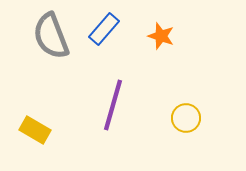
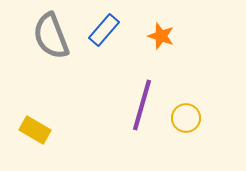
blue rectangle: moved 1 px down
purple line: moved 29 px right
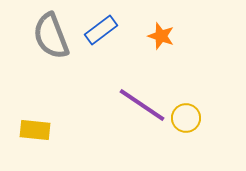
blue rectangle: moved 3 px left; rotated 12 degrees clockwise
purple line: rotated 72 degrees counterclockwise
yellow rectangle: rotated 24 degrees counterclockwise
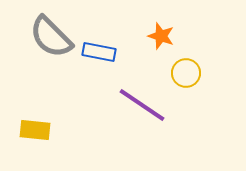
blue rectangle: moved 2 px left, 22 px down; rotated 48 degrees clockwise
gray semicircle: moved 1 px down; rotated 24 degrees counterclockwise
yellow circle: moved 45 px up
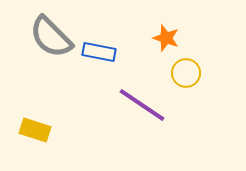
orange star: moved 5 px right, 2 px down
yellow rectangle: rotated 12 degrees clockwise
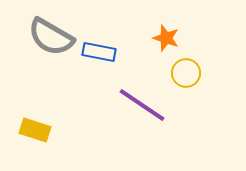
gray semicircle: rotated 15 degrees counterclockwise
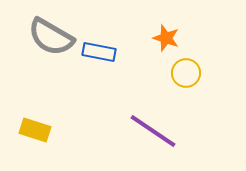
purple line: moved 11 px right, 26 px down
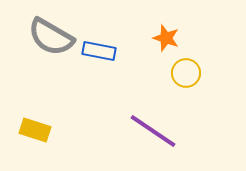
blue rectangle: moved 1 px up
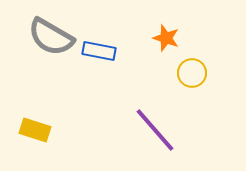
yellow circle: moved 6 px right
purple line: moved 2 px right, 1 px up; rotated 15 degrees clockwise
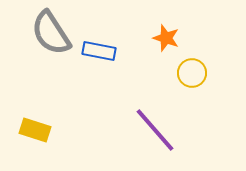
gray semicircle: moved 4 px up; rotated 27 degrees clockwise
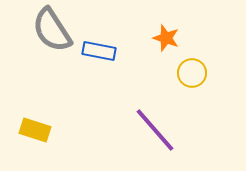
gray semicircle: moved 1 px right, 3 px up
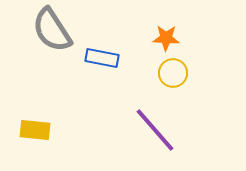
orange star: rotated 16 degrees counterclockwise
blue rectangle: moved 3 px right, 7 px down
yellow circle: moved 19 px left
yellow rectangle: rotated 12 degrees counterclockwise
